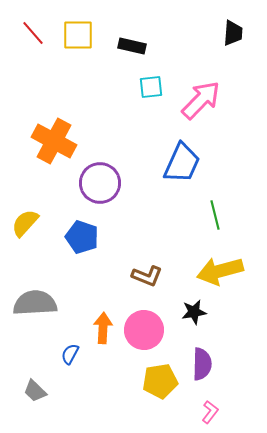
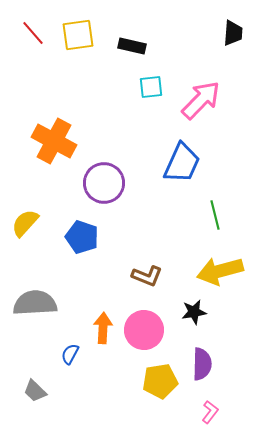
yellow square: rotated 8 degrees counterclockwise
purple circle: moved 4 px right
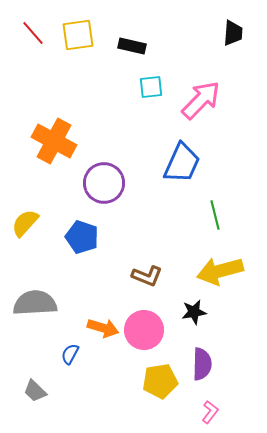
orange arrow: rotated 104 degrees clockwise
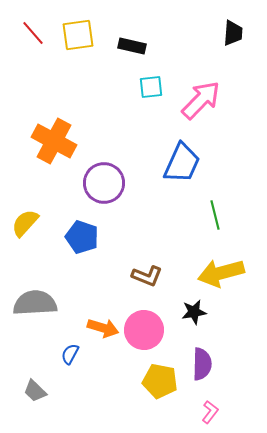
yellow arrow: moved 1 px right, 2 px down
yellow pentagon: rotated 20 degrees clockwise
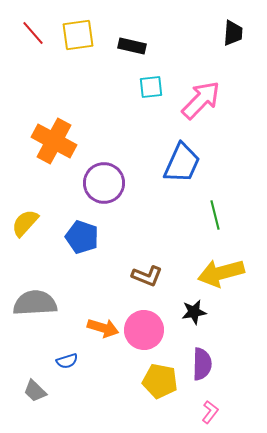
blue semicircle: moved 3 px left, 7 px down; rotated 135 degrees counterclockwise
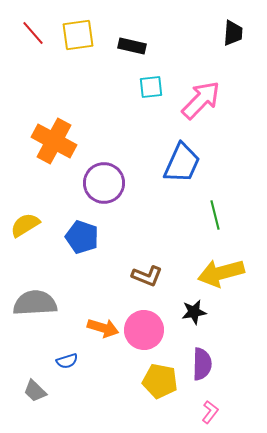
yellow semicircle: moved 2 px down; rotated 16 degrees clockwise
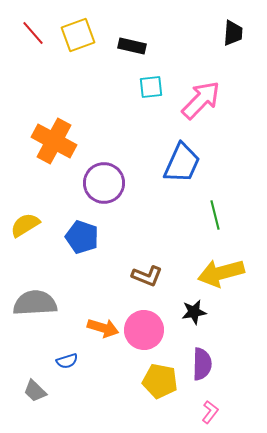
yellow square: rotated 12 degrees counterclockwise
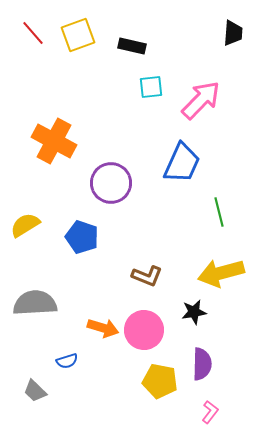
purple circle: moved 7 px right
green line: moved 4 px right, 3 px up
